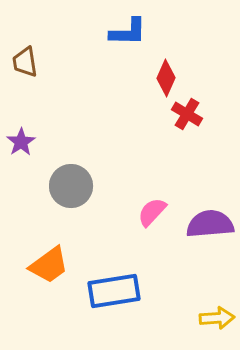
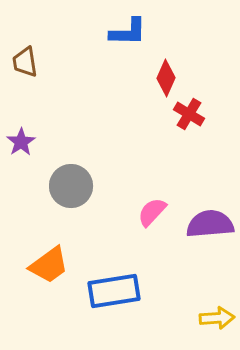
red cross: moved 2 px right
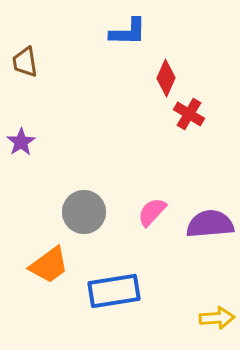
gray circle: moved 13 px right, 26 px down
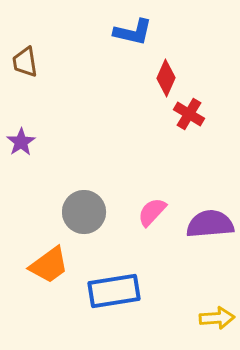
blue L-shape: moved 5 px right; rotated 12 degrees clockwise
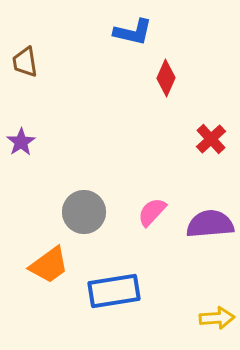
red cross: moved 22 px right, 25 px down; rotated 16 degrees clockwise
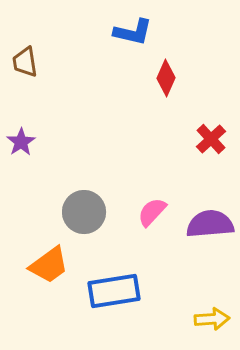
yellow arrow: moved 5 px left, 1 px down
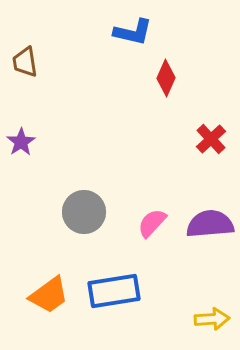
pink semicircle: moved 11 px down
orange trapezoid: moved 30 px down
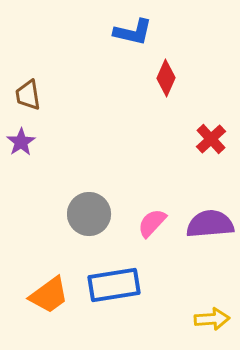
brown trapezoid: moved 3 px right, 33 px down
gray circle: moved 5 px right, 2 px down
blue rectangle: moved 6 px up
